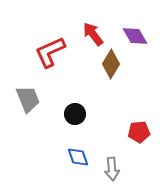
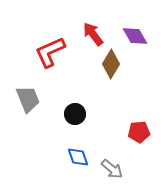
gray arrow: rotated 45 degrees counterclockwise
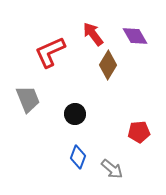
brown diamond: moved 3 px left, 1 px down
blue diamond: rotated 40 degrees clockwise
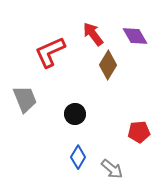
gray trapezoid: moved 3 px left
blue diamond: rotated 10 degrees clockwise
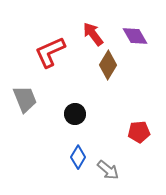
gray arrow: moved 4 px left, 1 px down
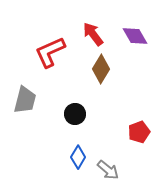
brown diamond: moved 7 px left, 4 px down
gray trapezoid: moved 1 px down; rotated 36 degrees clockwise
red pentagon: rotated 15 degrees counterclockwise
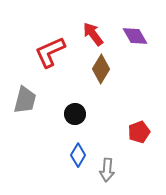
blue diamond: moved 2 px up
gray arrow: moved 1 px left; rotated 55 degrees clockwise
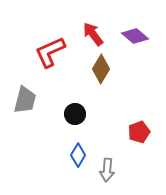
purple diamond: rotated 20 degrees counterclockwise
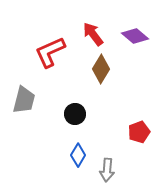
gray trapezoid: moved 1 px left
